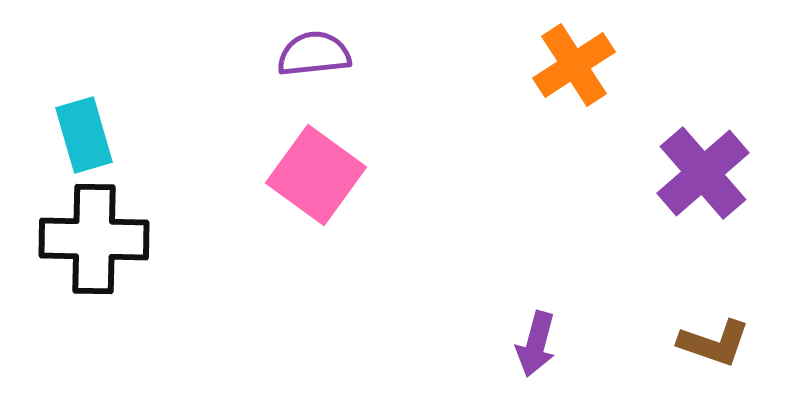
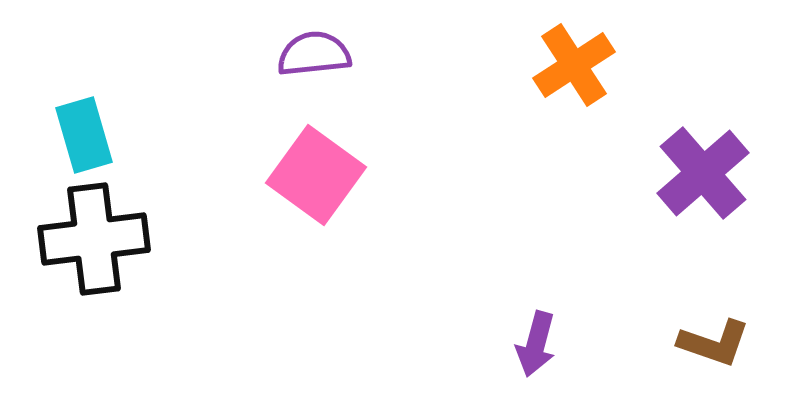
black cross: rotated 8 degrees counterclockwise
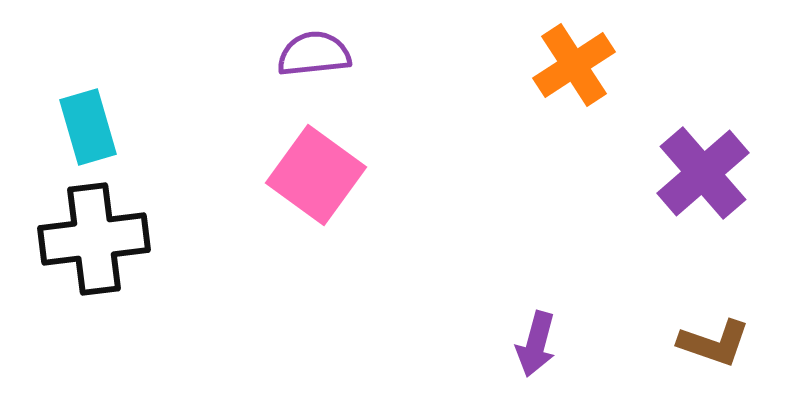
cyan rectangle: moved 4 px right, 8 px up
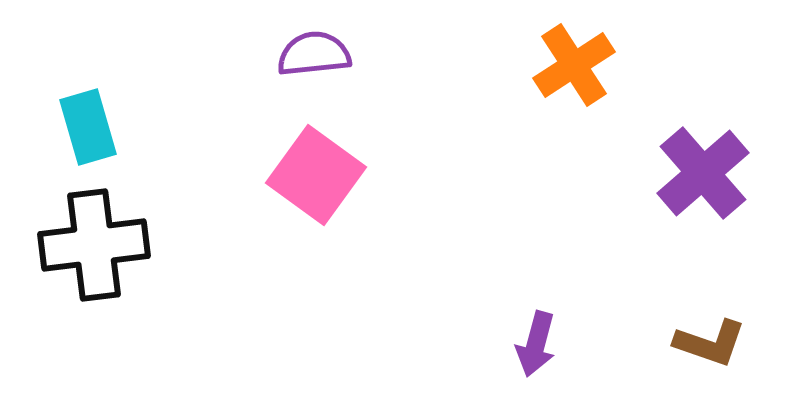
black cross: moved 6 px down
brown L-shape: moved 4 px left
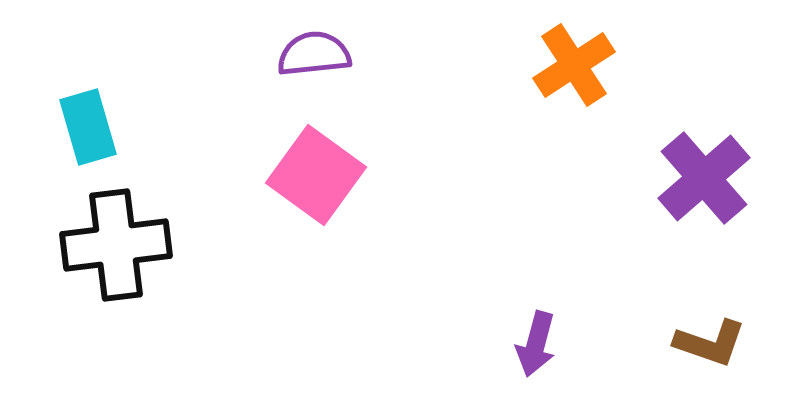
purple cross: moved 1 px right, 5 px down
black cross: moved 22 px right
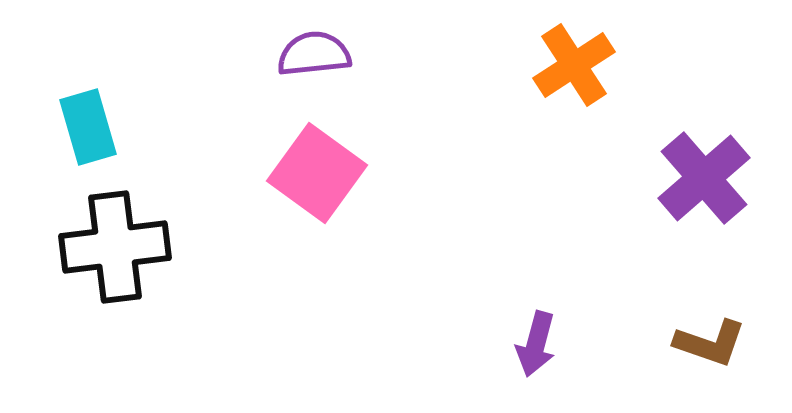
pink square: moved 1 px right, 2 px up
black cross: moved 1 px left, 2 px down
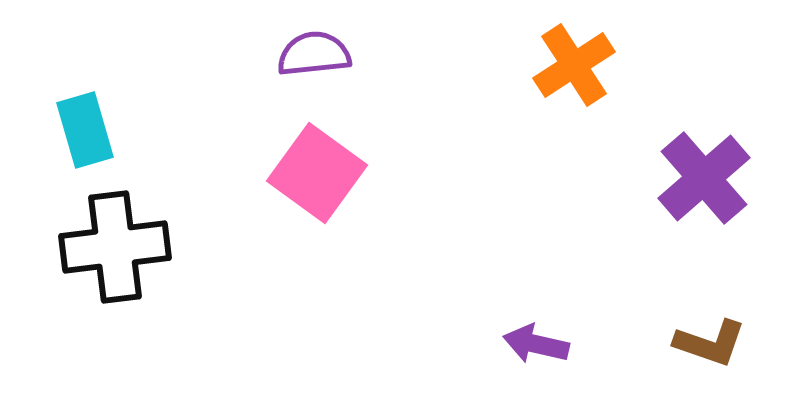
cyan rectangle: moved 3 px left, 3 px down
purple arrow: rotated 88 degrees clockwise
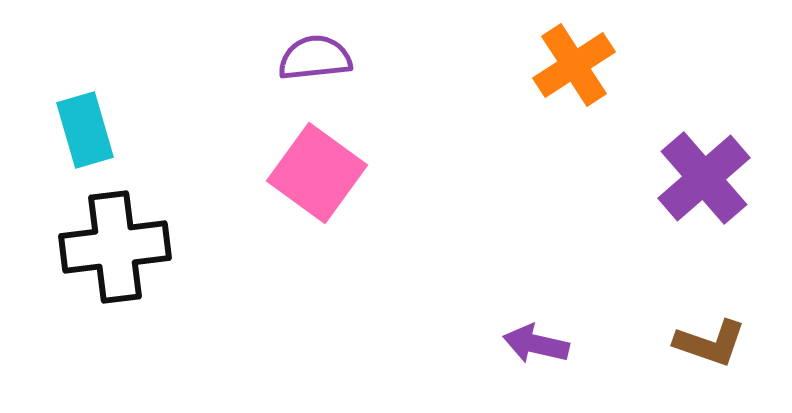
purple semicircle: moved 1 px right, 4 px down
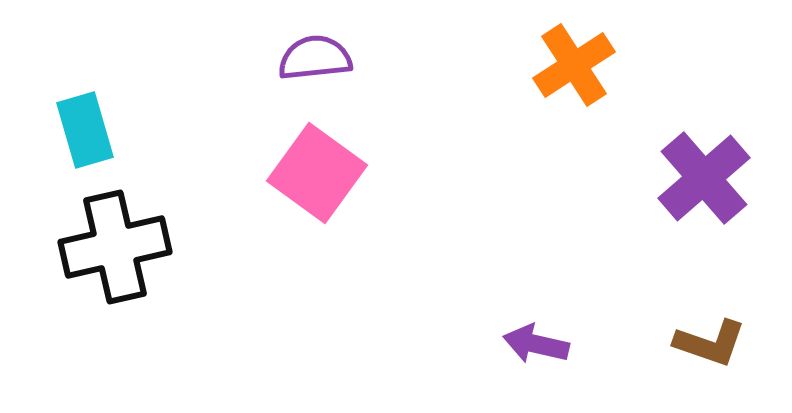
black cross: rotated 6 degrees counterclockwise
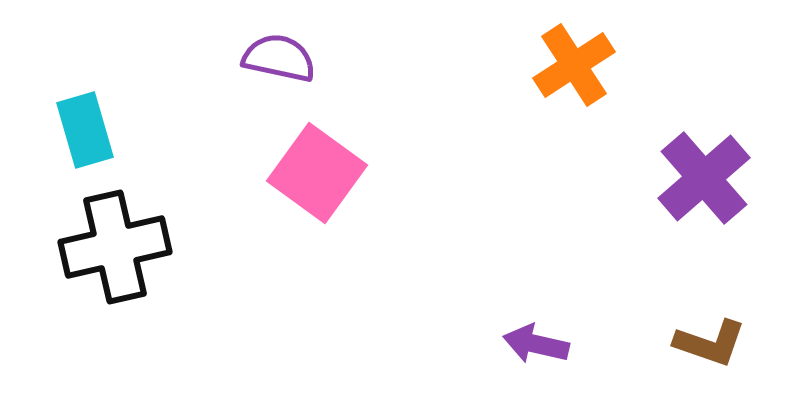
purple semicircle: moved 36 px left; rotated 18 degrees clockwise
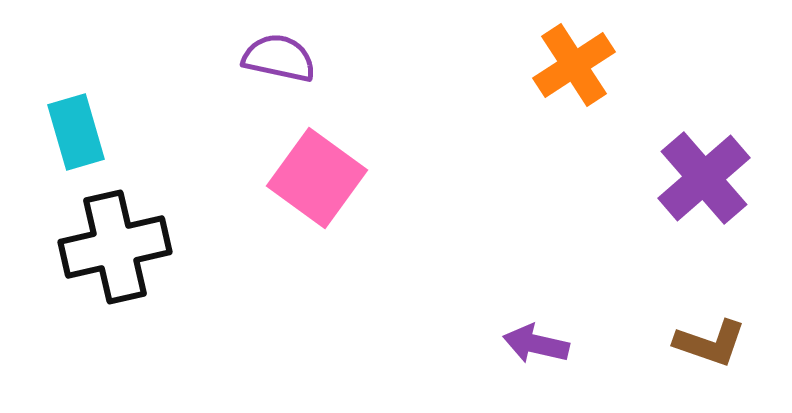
cyan rectangle: moved 9 px left, 2 px down
pink square: moved 5 px down
